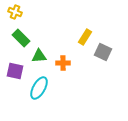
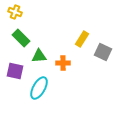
yellow rectangle: moved 3 px left, 2 px down
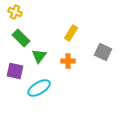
yellow rectangle: moved 11 px left, 6 px up
green triangle: rotated 49 degrees counterclockwise
orange cross: moved 5 px right, 2 px up
cyan ellipse: rotated 30 degrees clockwise
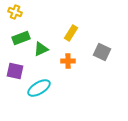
green rectangle: rotated 66 degrees counterclockwise
gray square: moved 1 px left
green triangle: moved 2 px right, 7 px up; rotated 28 degrees clockwise
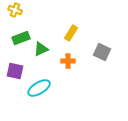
yellow cross: moved 2 px up
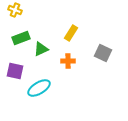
gray square: moved 1 px right, 1 px down
